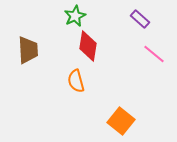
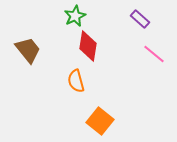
brown trapezoid: rotated 36 degrees counterclockwise
orange square: moved 21 px left
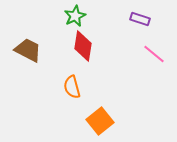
purple rectangle: rotated 24 degrees counterclockwise
red diamond: moved 5 px left
brown trapezoid: rotated 24 degrees counterclockwise
orange semicircle: moved 4 px left, 6 px down
orange square: rotated 12 degrees clockwise
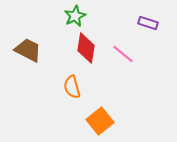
purple rectangle: moved 8 px right, 4 px down
red diamond: moved 3 px right, 2 px down
pink line: moved 31 px left
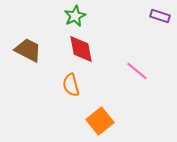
purple rectangle: moved 12 px right, 7 px up
red diamond: moved 5 px left, 1 px down; rotated 20 degrees counterclockwise
pink line: moved 14 px right, 17 px down
orange semicircle: moved 1 px left, 2 px up
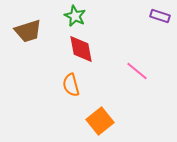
green star: rotated 20 degrees counterclockwise
brown trapezoid: moved 19 px up; rotated 136 degrees clockwise
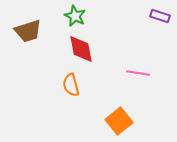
pink line: moved 1 px right, 2 px down; rotated 30 degrees counterclockwise
orange square: moved 19 px right
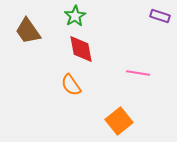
green star: rotated 15 degrees clockwise
brown trapezoid: rotated 72 degrees clockwise
orange semicircle: rotated 20 degrees counterclockwise
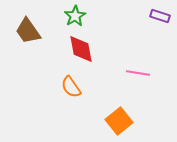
orange semicircle: moved 2 px down
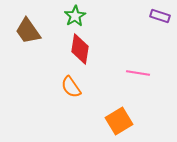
red diamond: moved 1 px left; rotated 20 degrees clockwise
orange square: rotated 8 degrees clockwise
